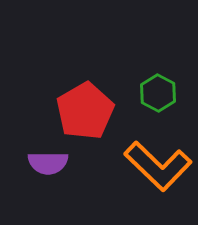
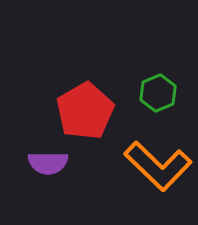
green hexagon: rotated 9 degrees clockwise
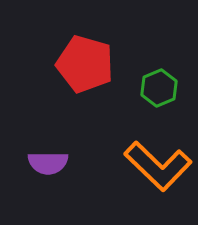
green hexagon: moved 1 px right, 5 px up
red pentagon: moved 47 px up; rotated 26 degrees counterclockwise
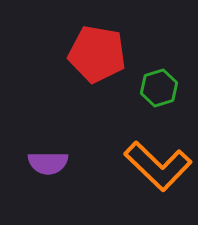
red pentagon: moved 12 px right, 10 px up; rotated 6 degrees counterclockwise
green hexagon: rotated 6 degrees clockwise
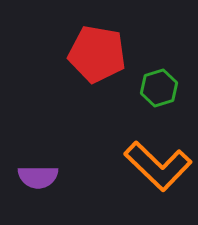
purple semicircle: moved 10 px left, 14 px down
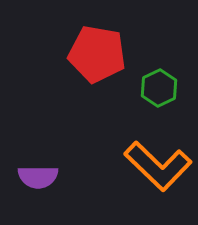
green hexagon: rotated 9 degrees counterclockwise
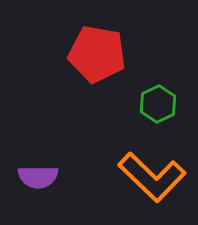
green hexagon: moved 1 px left, 16 px down
orange L-shape: moved 6 px left, 11 px down
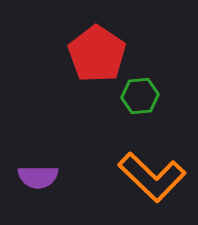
red pentagon: rotated 24 degrees clockwise
green hexagon: moved 18 px left, 8 px up; rotated 21 degrees clockwise
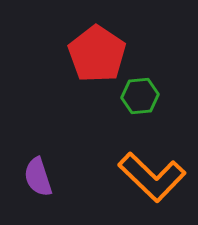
purple semicircle: rotated 72 degrees clockwise
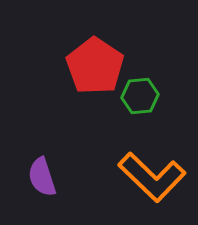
red pentagon: moved 2 px left, 12 px down
purple semicircle: moved 4 px right
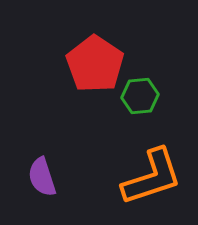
red pentagon: moved 2 px up
orange L-shape: rotated 62 degrees counterclockwise
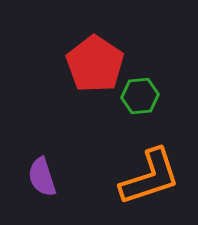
orange L-shape: moved 2 px left
